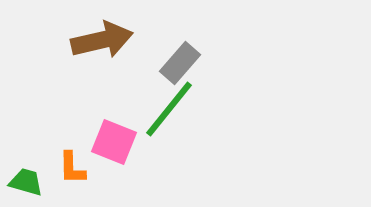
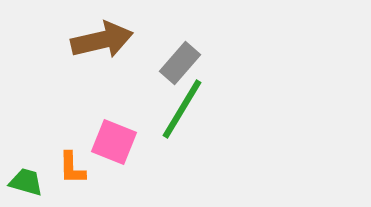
green line: moved 13 px right; rotated 8 degrees counterclockwise
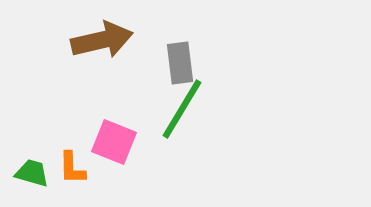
gray rectangle: rotated 48 degrees counterclockwise
green trapezoid: moved 6 px right, 9 px up
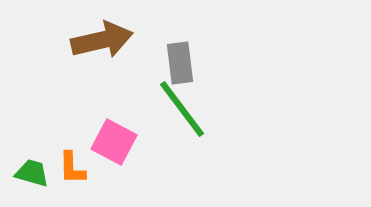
green line: rotated 68 degrees counterclockwise
pink square: rotated 6 degrees clockwise
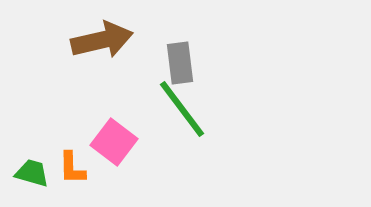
pink square: rotated 9 degrees clockwise
